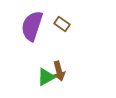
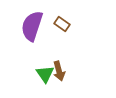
green triangle: moved 1 px left, 3 px up; rotated 36 degrees counterclockwise
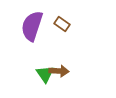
brown arrow: rotated 72 degrees counterclockwise
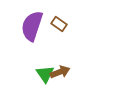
brown rectangle: moved 3 px left
brown arrow: moved 1 px right, 1 px down; rotated 24 degrees counterclockwise
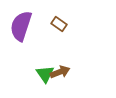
purple semicircle: moved 11 px left
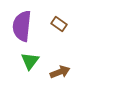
purple semicircle: moved 1 px right; rotated 12 degrees counterclockwise
green triangle: moved 15 px left, 13 px up; rotated 12 degrees clockwise
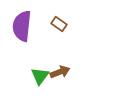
green triangle: moved 10 px right, 15 px down
